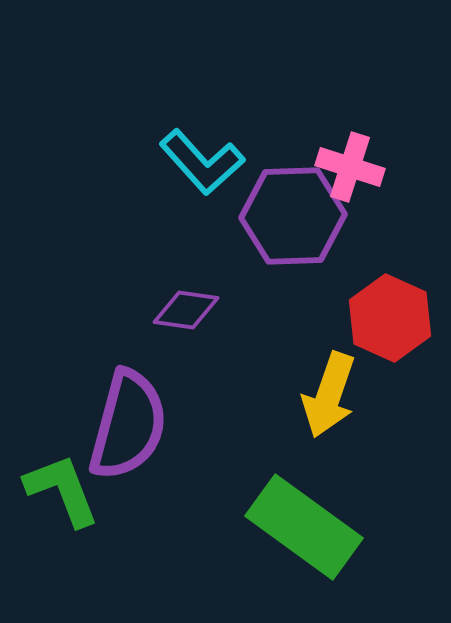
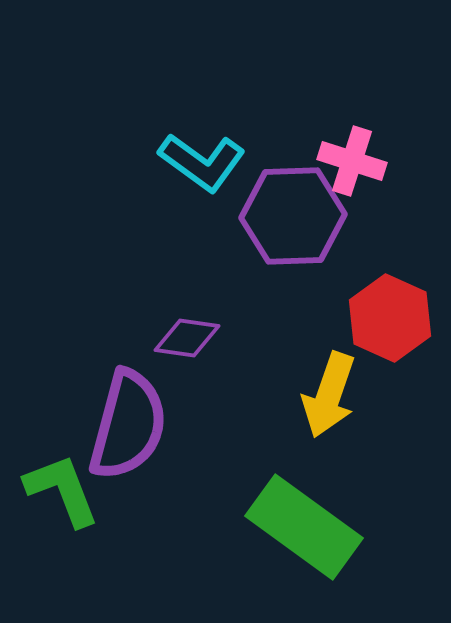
cyan L-shape: rotated 12 degrees counterclockwise
pink cross: moved 2 px right, 6 px up
purple diamond: moved 1 px right, 28 px down
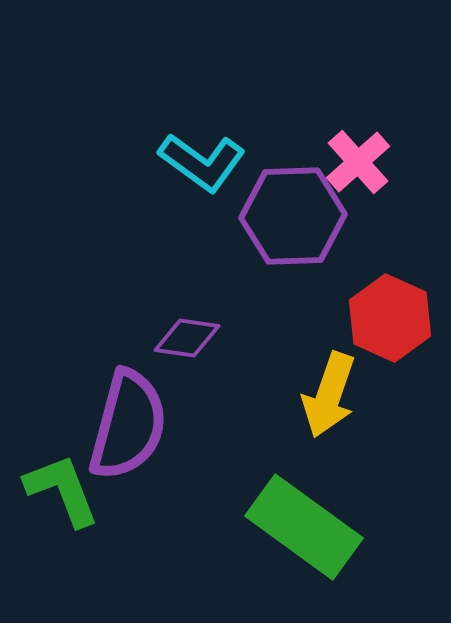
pink cross: moved 6 px right, 1 px down; rotated 30 degrees clockwise
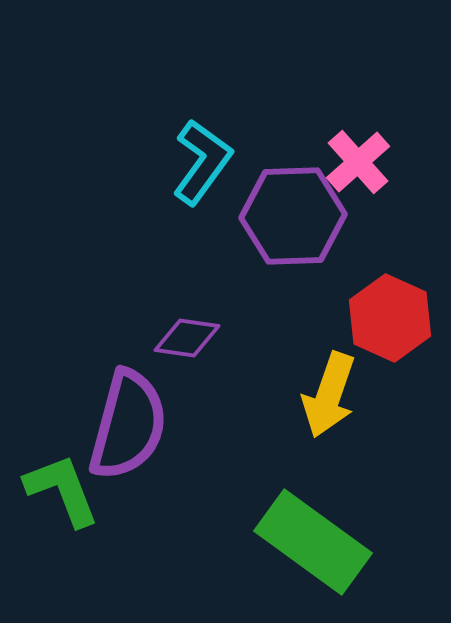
cyan L-shape: rotated 90 degrees counterclockwise
green rectangle: moved 9 px right, 15 px down
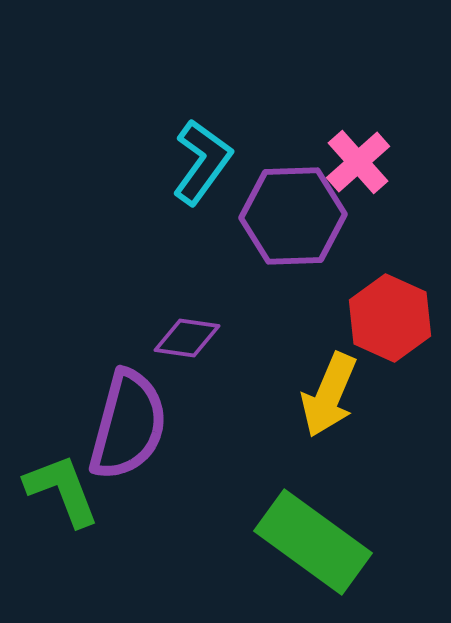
yellow arrow: rotated 4 degrees clockwise
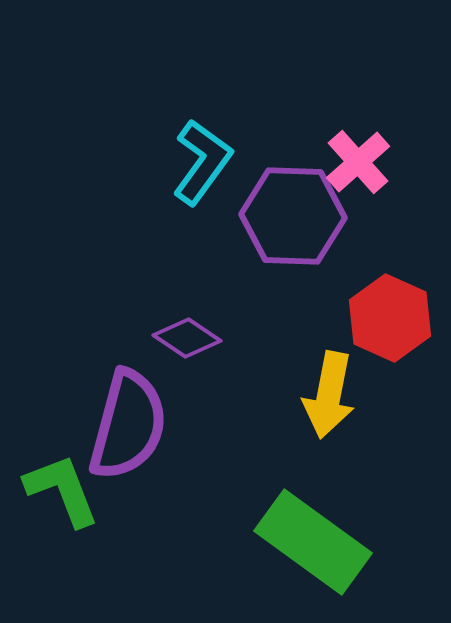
purple hexagon: rotated 4 degrees clockwise
purple diamond: rotated 26 degrees clockwise
yellow arrow: rotated 12 degrees counterclockwise
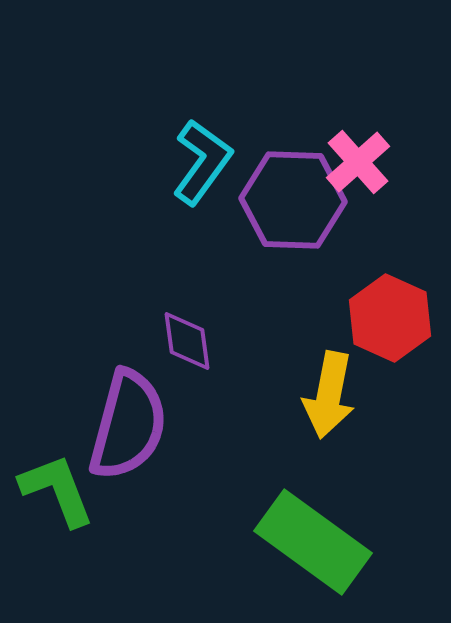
purple hexagon: moved 16 px up
purple diamond: moved 3 px down; rotated 48 degrees clockwise
green L-shape: moved 5 px left
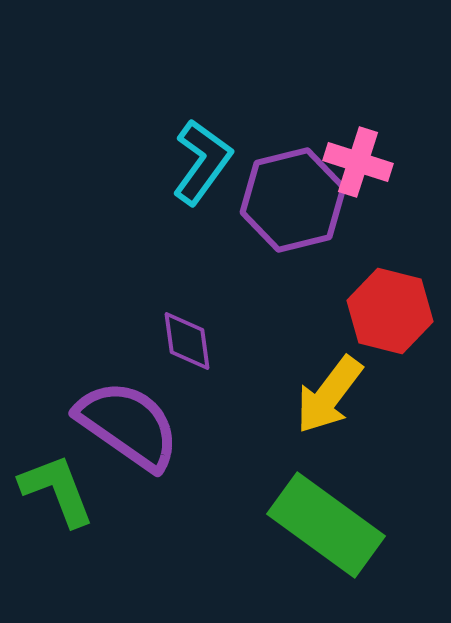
pink cross: rotated 30 degrees counterclockwise
purple hexagon: rotated 16 degrees counterclockwise
red hexagon: moved 7 px up; rotated 10 degrees counterclockwise
yellow arrow: rotated 26 degrees clockwise
purple semicircle: rotated 70 degrees counterclockwise
green rectangle: moved 13 px right, 17 px up
